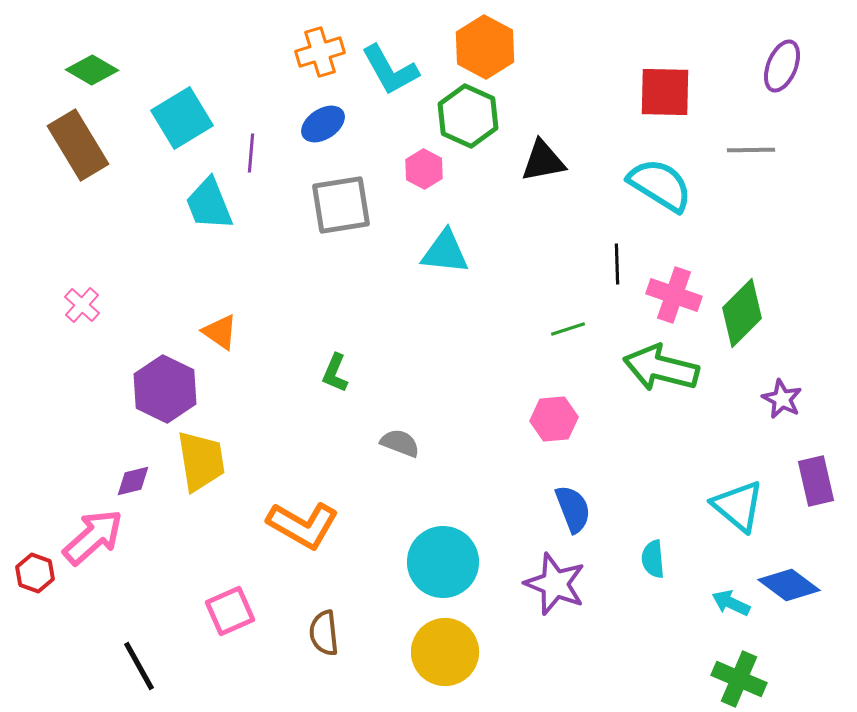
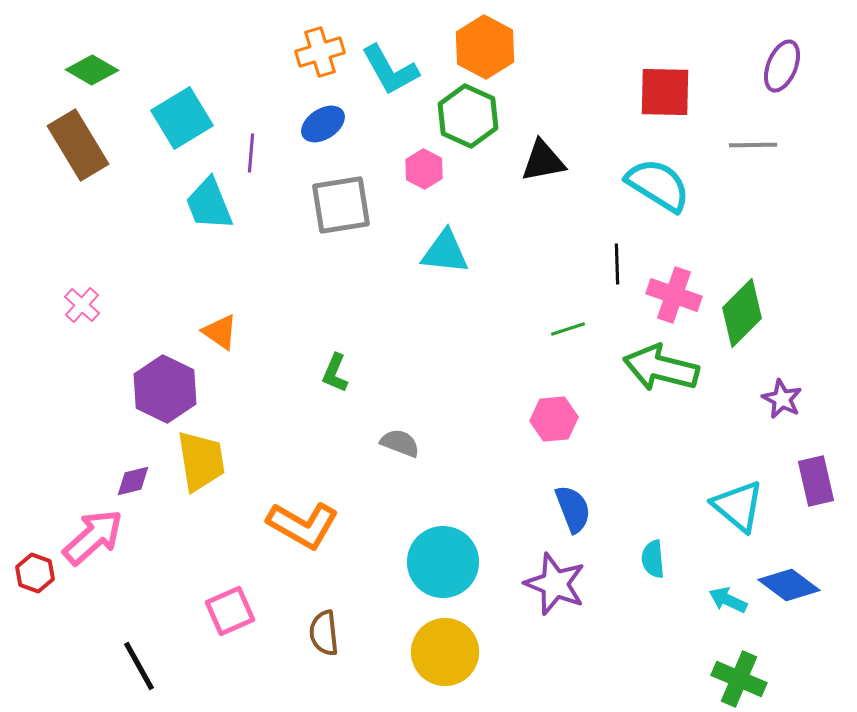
gray line at (751, 150): moved 2 px right, 5 px up
cyan semicircle at (660, 185): moved 2 px left
cyan arrow at (731, 603): moved 3 px left, 3 px up
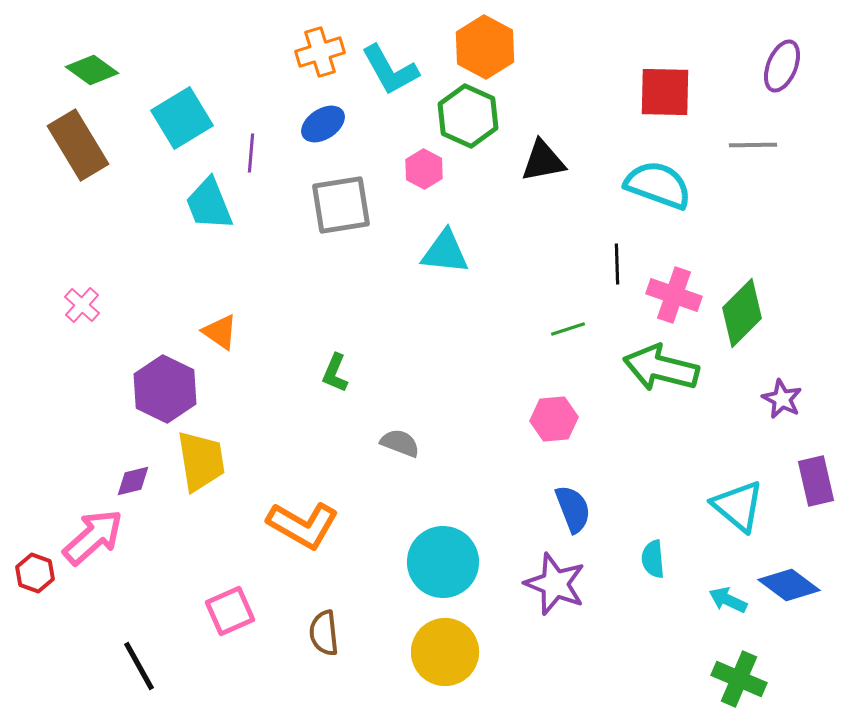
green diamond at (92, 70): rotated 6 degrees clockwise
cyan semicircle at (658, 185): rotated 12 degrees counterclockwise
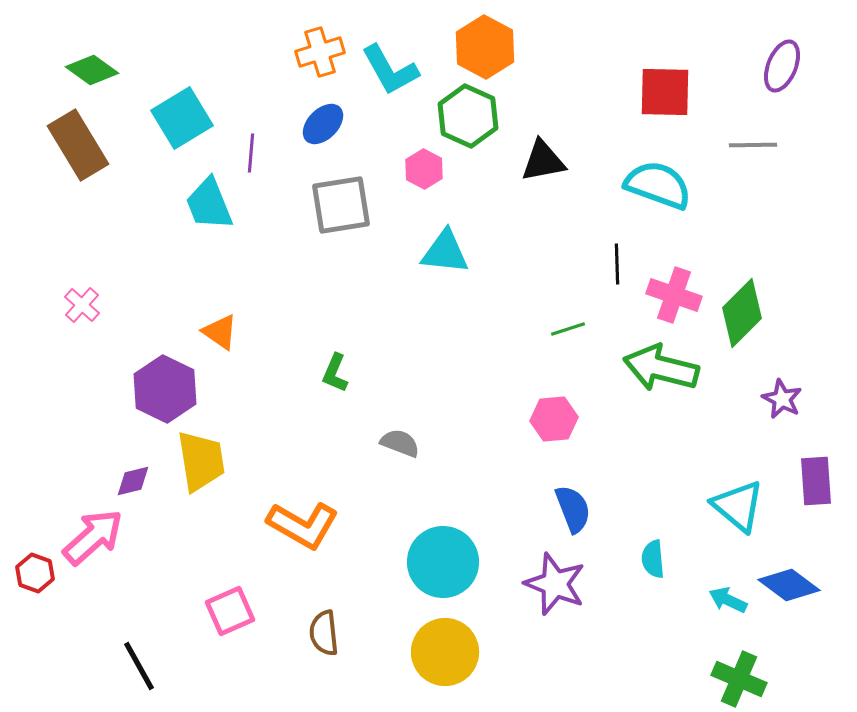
blue ellipse at (323, 124): rotated 12 degrees counterclockwise
purple rectangle at (816, 481): rotated 9 degrees clockwise
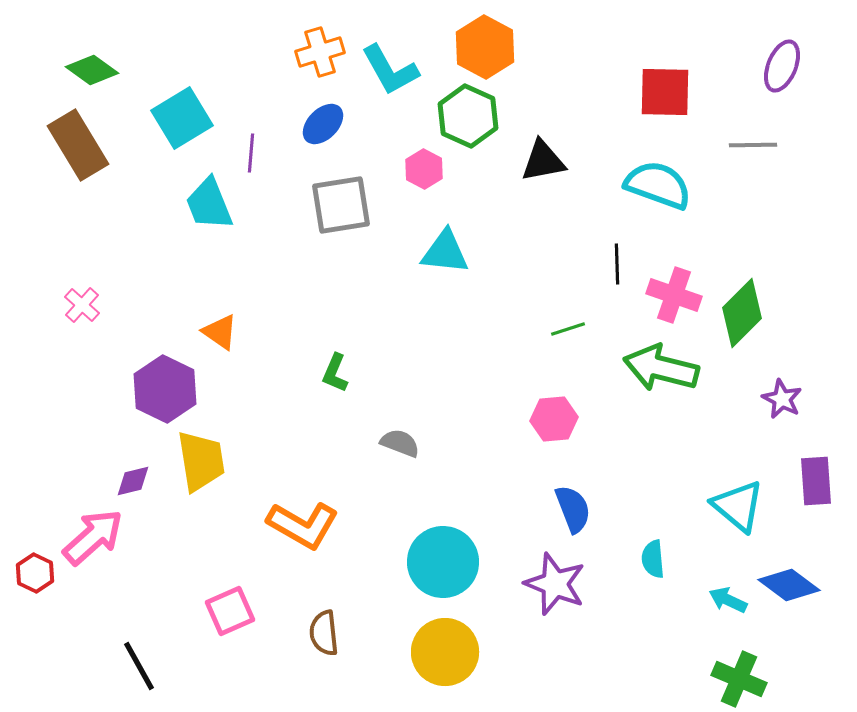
red hexagon at (35, 573): rotated 6 degrees clockwise
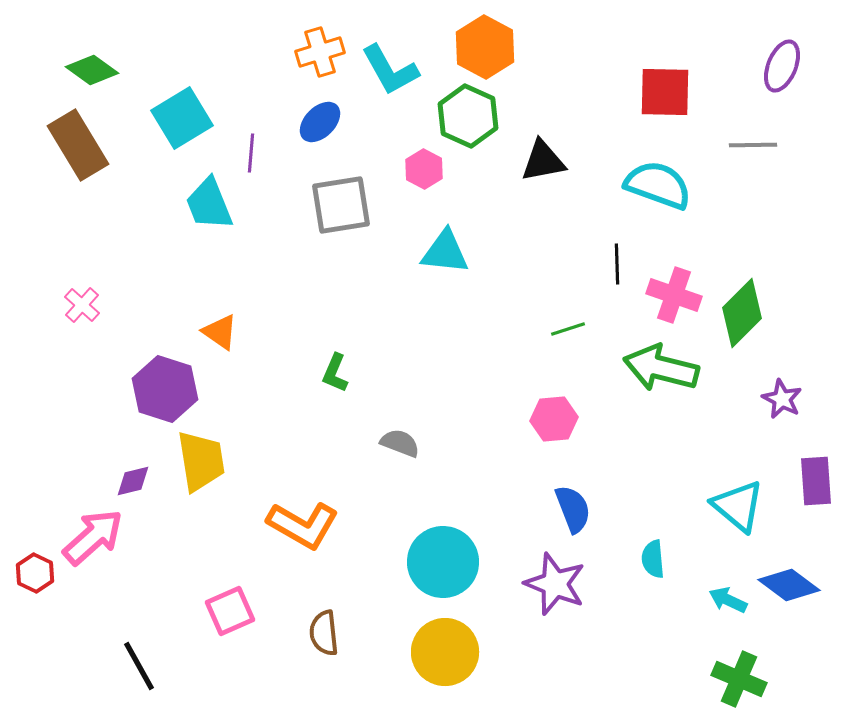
blue ellipse at (323, 124): moved 3 px left, 2 px up
purple hexagon at (165, 389): rotated 8 degrees counterclockwise
